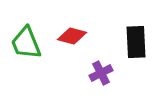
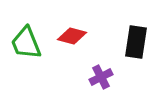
black rectangle: rotated 12 degrees clockwise
purple cross: moved 4 px down
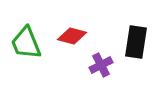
purple cross: moved 12 px up
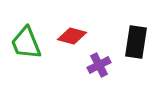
purple cross: moved 2 px left
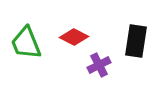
red diamond: moved 2 px right, 1 px down; rotated 12 degrees clockwise
black rectangle: moved 1 px up
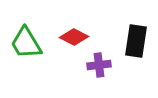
green trapezoid: rotated 9 degrees counterclockwise
purple cross: rotated 20 degrees clockwise
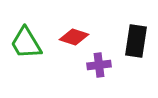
red diamond: rotated 8 degrees counterclockwise
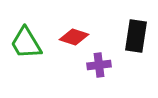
black rectangle: moved 5 px up
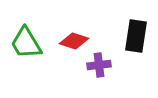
red diamond: moved 4 px down
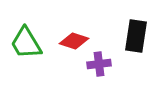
purple cross: moved 1 px up
